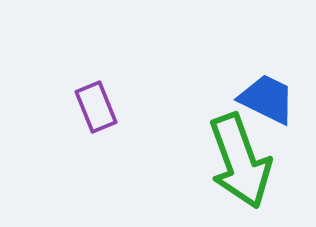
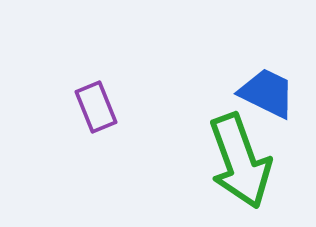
blue trapezoid: moved 6 px up
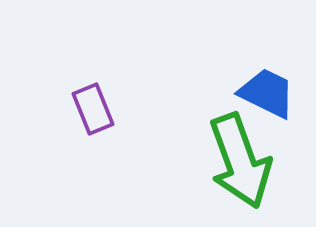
purple rectangle: moved 3 px left, 2 px down
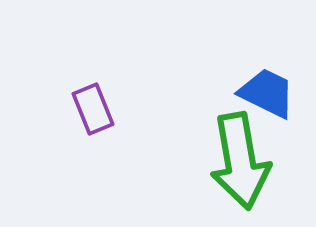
green arrow: rotated 10 degrees clockwise
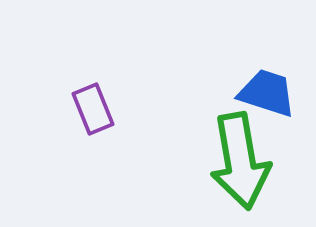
blue trapezoid: rotated 8 degrees counterclockwise
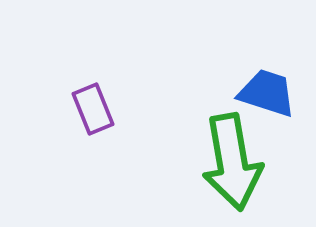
green arrow: moved 8 px left, 1 px down
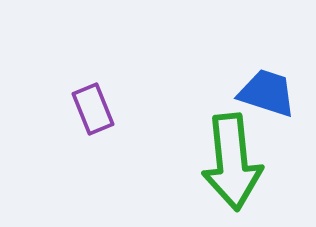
green arrow: rotated 4 degrees clockwise
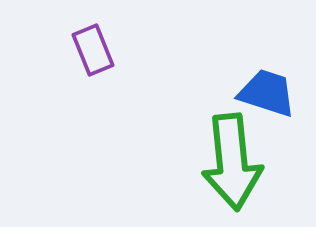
purple rectangle: moved 59 px up
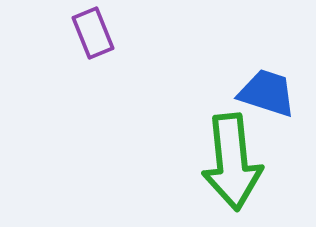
purple rectangle: moved 17 px up
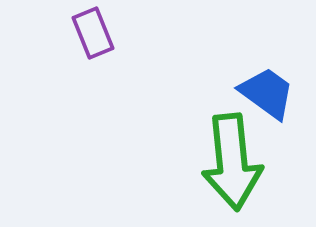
blue trapezoid: rotated 18 degrees clockwise
